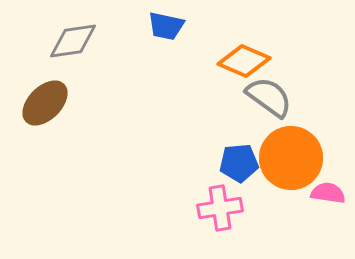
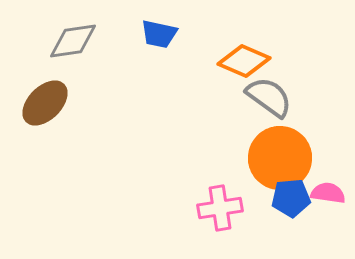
blue trapezoid: moved 7 px left, 8 px down
orange circle: moved 11 px left
blue pentagon: moved 52 px right, 35 px down
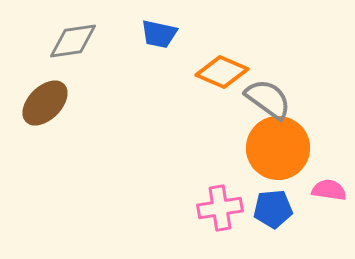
orange diamond: moved 22 px left, 11 px down
gray semicircle: moved 1 px left, 2 px down
orange circle: moved 2 px left, 10 px up
pink semicircle: moved 1 px right, 3 px up
blue pentagon: moved 18 px left, 11 px down
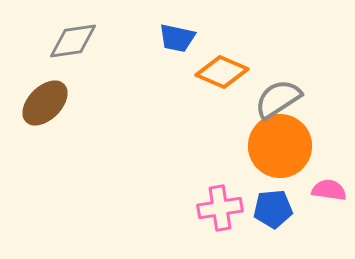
blue trapezoid: moved 18 px right, 4 px down
gray semicircle: moved 10 px right; rotated 69 degrees counterclockwise
orange circle: moved 2 px right, 2 px up
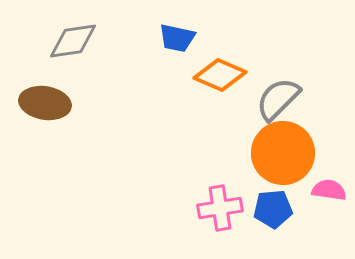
orange diamond: moved 2 px left, 3 px down
gray semicircle: rotated 12 degrees counterclockwise
brown ellipse: rotated 54 degrees clockwise
orange circle: moved 3 px right, 7 px down
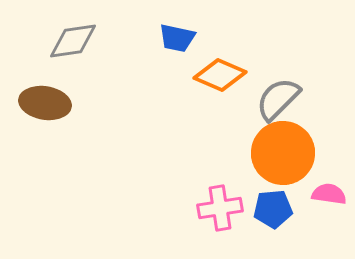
pink semicircle: moved 4 px down
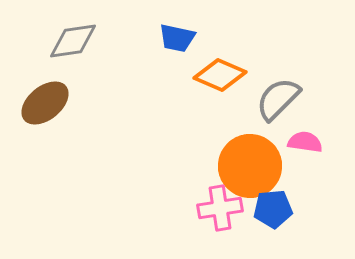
brown ellipse: rotated 48 degrees counterclockwise
orange circle: moved 33 px left, 13 px down
pink semicircle: moved 24 px left, 52 px up
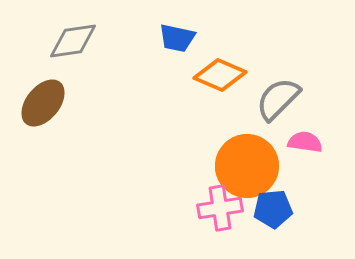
brown ellipse: moved 2 px left; rotated 12 degrees counterclockwise
orange circle: moved 3 px left
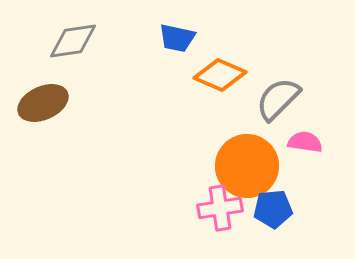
brown ellipse: rotated 27 degrees clockwise
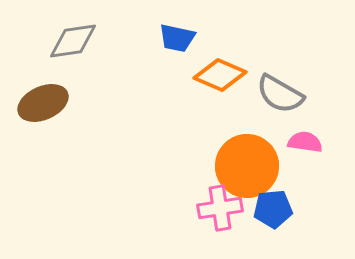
gray semicircle: moved 2 px right, 5 px up; rotated 105 degrees counterclockwise
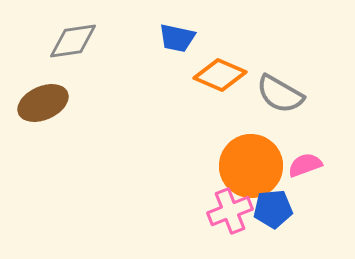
pink semicircle: moved 23 px down; rotated 28 degrees counterclockwise
orange circle: moved 4 px right
pink cross: moved 10 px right, 3 px down; rotated 12 degrees counterclockwise
